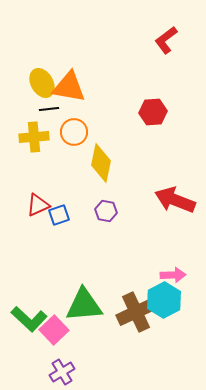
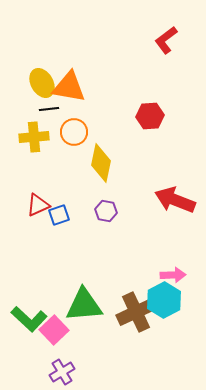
red hexagon: moved 3 px left, 4 px down
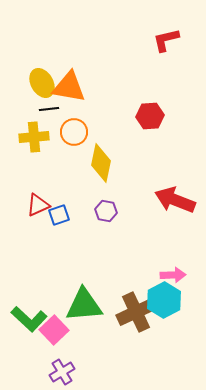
red L-shape: rotated 24 degrees clockwise
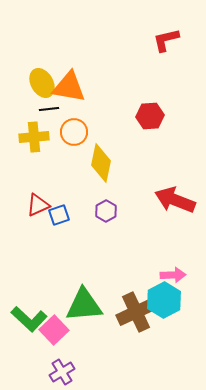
purple hexagon: rotated 20 degrees clockwise
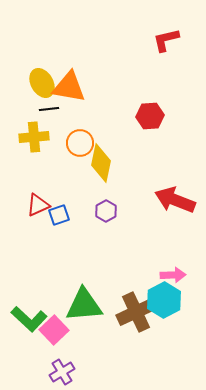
orange circle: moved 6 px right, 11 px down
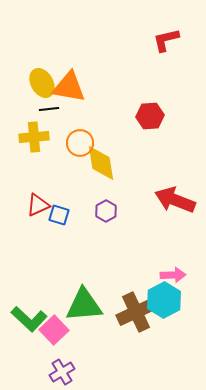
yellow diamond: rotated 21 degrees counterclockwise
blue square: rotated 35 degrees clockwise
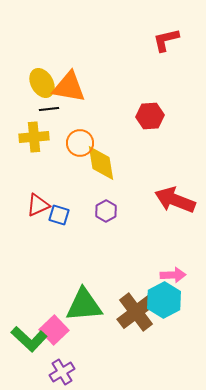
brown cross: rotated 12 degrees counterclockwise
green L-shape: moved 20 px down
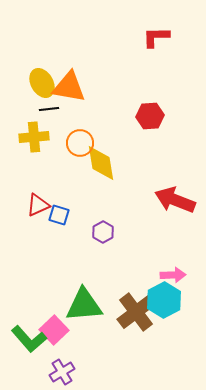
red L-shape: moved 10 px left, 3 px up; rotated 12 degrees clockwise
purple hexagon: moved 3 px left, 21 px down
green L-shape: rotated 6 degrees clockwise
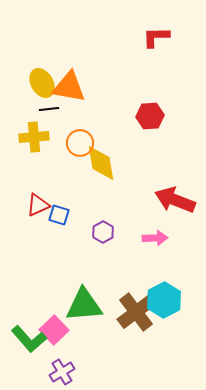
pink arrow: moved 18 px left, 37 px up
